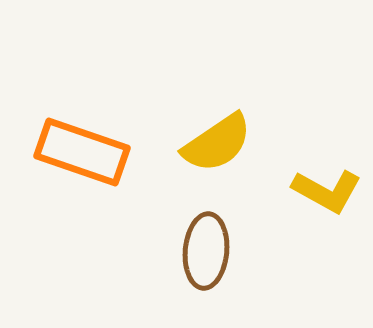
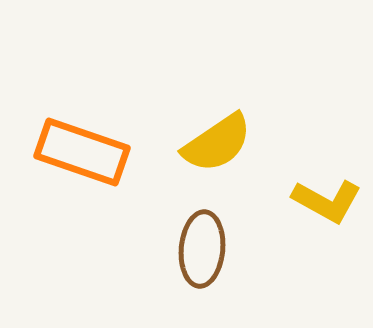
yellow L-shape: moved 10 px down
brown ellipse: moved 4 px left, 2 px up
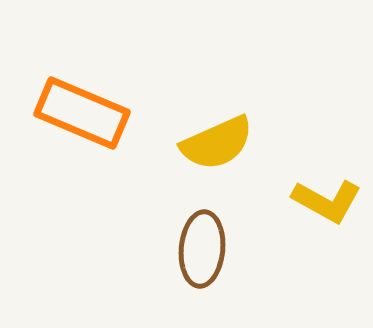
yellow semicircle: rotated 10 degrees clockwise
orange rectangle: moved 39 px up; rotated 4 degrees clockwise
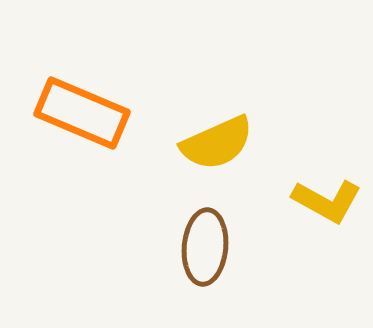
brown ellipse: moved 3 px right, 2 px up
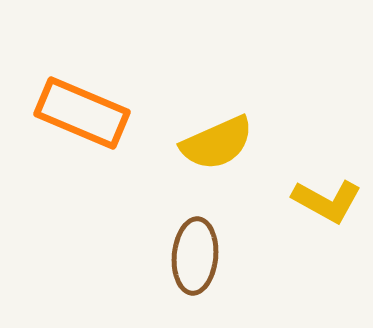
brown ellipse: moved 10 px left, 9 px down
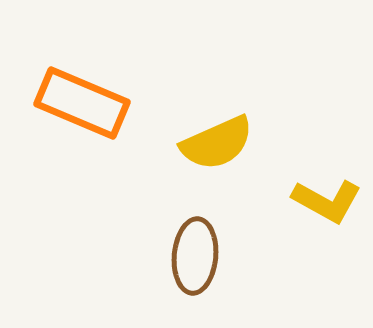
orange rectangle: moved 10 px up
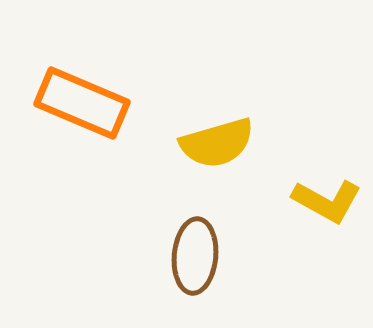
yellow semicircle: rotated 8 degrees clockwise
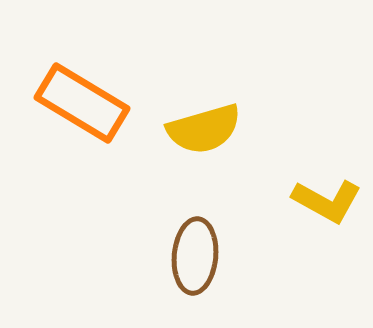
orange rectangle: rotated 8 degrees clockwise
yellow semicircle: moved 13 px left, 14 px up
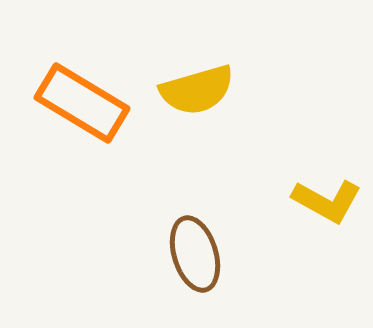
yellow semicircle: moved 7 px left, 39 px up
brown ellipse: moved 2 px up; rotated 22 degrees counterclockwise
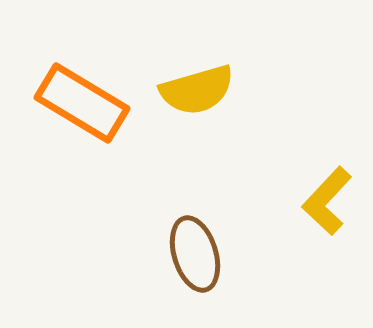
yellow L-shape: rotated 104 degrees clockwise
